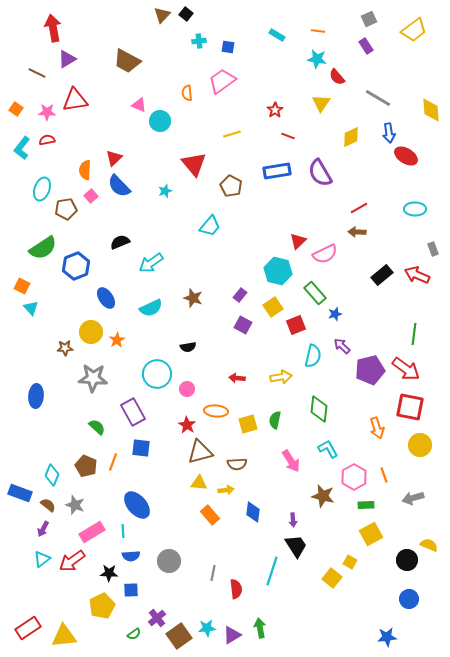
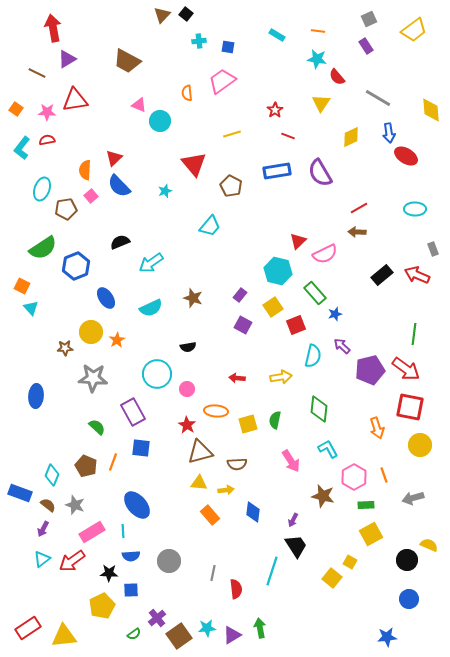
purple arrow at (293, 520): rotated 32 degrees clockwise
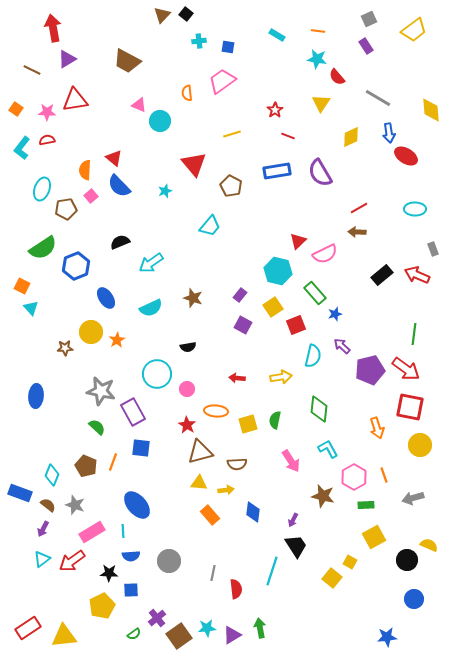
brown line at (37, 73): moved 5 px left, 3 px up
red triangle at (114, 158): rotated 36 degrees counterclockwise
gray star at (93, 378): moved 8 px right, 13 px down; rotated 8 degrees clockwise
yellow square at (371, 534): moved 3 px right, 3 px down
blue circle at (409, 599): moved 5 px right
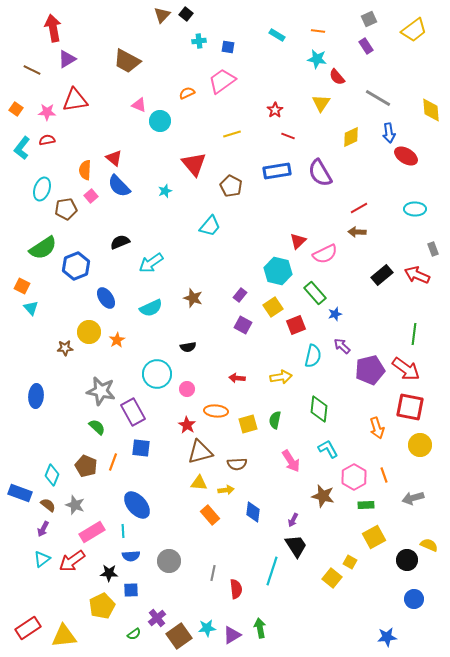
orange semicircle at (187, 93): rotated 70 degrees clockwise
yellow circle at (91, 332): moved 2 px left
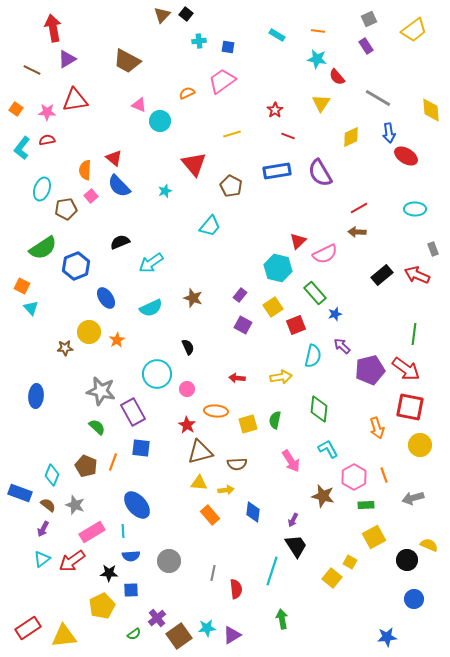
cyan hexagon at (278, 271): moved 3 px up
black semicircle at (188, 347): rotated 105 degrees counterclockwise
green arrow at (260, 628): moved 22 px right, 9 px up
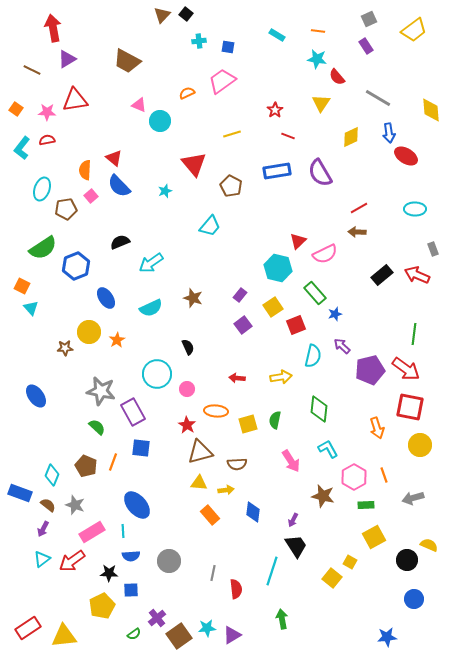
purple square at (243, 325): rotated 24 degrees clockwise
blue ellipse at (36, 396): rotated 40 degrees counterclockwise
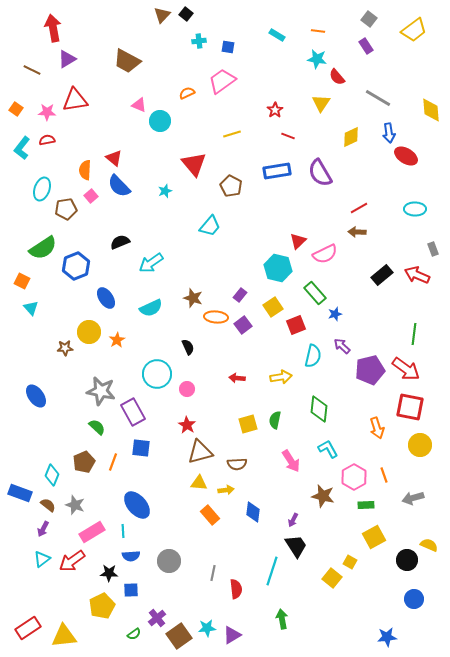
gray square at (369, 19): rotated 28 degrees counterclockwise
orange square at (22, 286): moved 5 px up
orange ellipse at (216, 411): moved 94 px up
brown pentagon at (86, 466): moved 2 px left, 4 px up; rotated 25 degrees clockwise
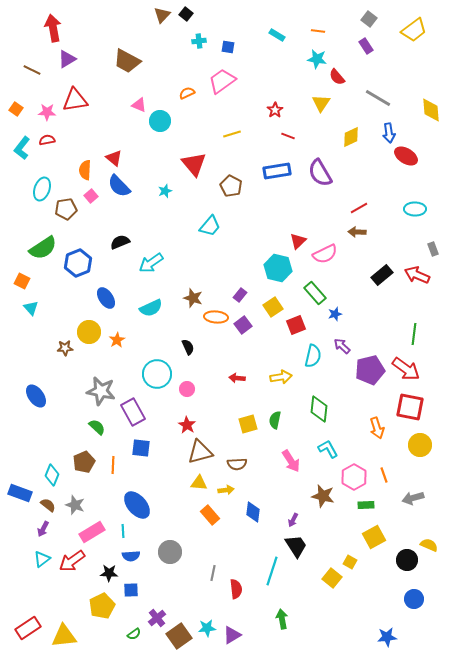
blue hexagon at (76, 266): moved 2 px right, 3 px up
orange line at (113, 462): moved 3 px down; rotated 18 degrees counterclockwise
gray circle at (169, 561): moved 1 px right, 9 px up
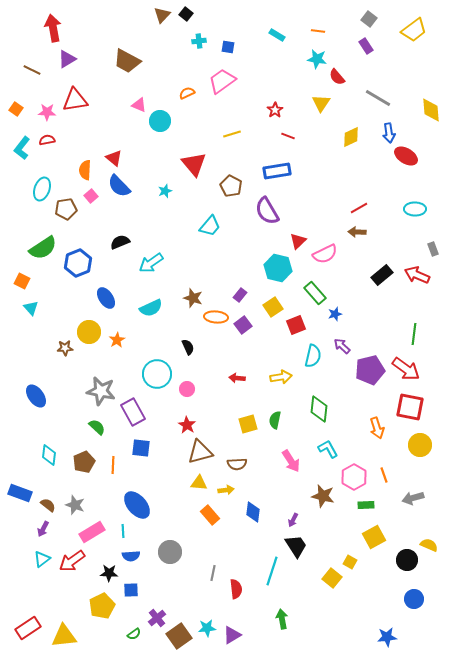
purple semicircle at (320, 173): moved 53 px left, 38 px down
cyan diamond at (52, 475): moved 3 px left, 20 px up; rotated 15 degrees counterclockwise
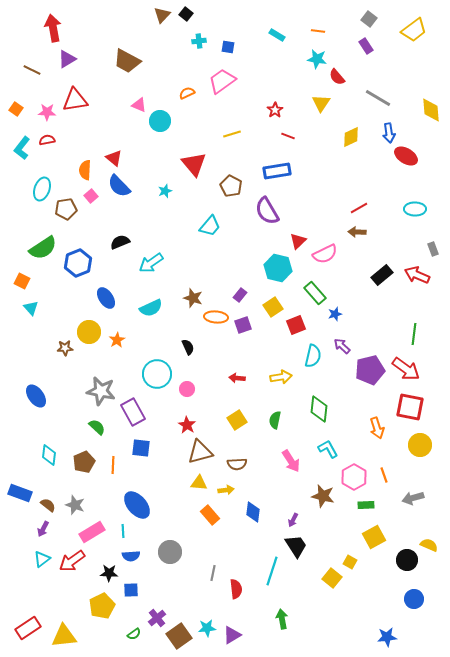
purple square at (243, 325): rotated 18 degrees clockwise
yellow square at (248, 424): moved 11 px left, 4 px up; rotated 18 degrees counterclockwise
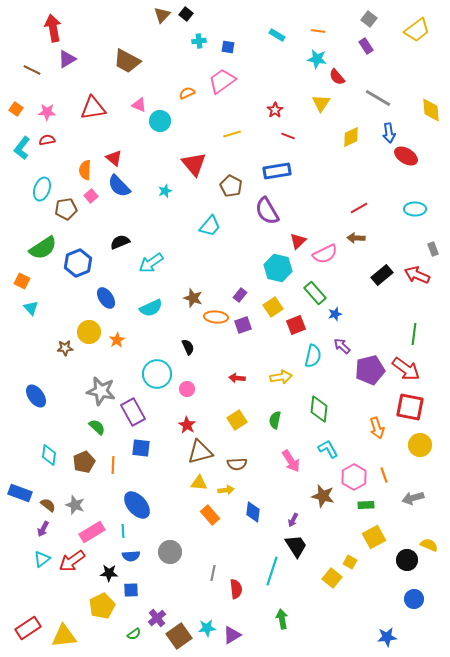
yellow trapezoid at (414, 30): moved 3 px right
red triangle at (75, 100): moved 18 px right, 8 px down
brown arrow at (357, 232): moved 1 px left, 6 px down
